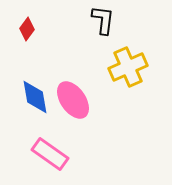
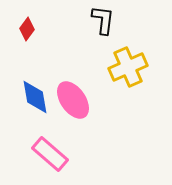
pink rectangle: rotated 6 degrees clockwise
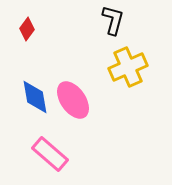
black L-shape: moved 10 px right; rotated 8 degrees clockwise
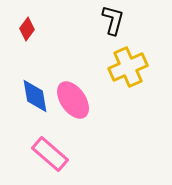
blue diamond: moved 1 px up
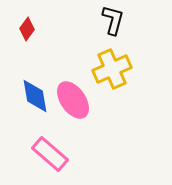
yellow cross: moved 16 px left, 2 px down
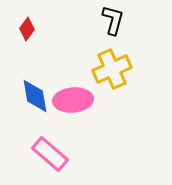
pink ellipse: rotated 60 degrees counterclockwise
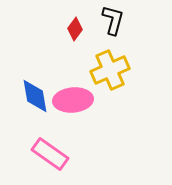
red diamond: moved 48 px right
yellow cross: moved 2 px left, 1 px down
pink rectangle: rotated 6 degrees counterclockwise
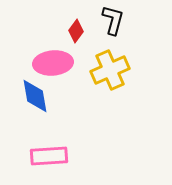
red diamond: moved 1 px right, 2 px down
pink ellipse: moved 20 px left, 37 px up
pink rectangle: moved 1 px left, 2 px down; rotated 39 degrees counterclockwise
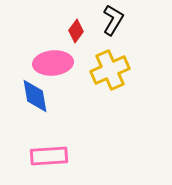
black L-shape: rotated 16 degrees clockwise
